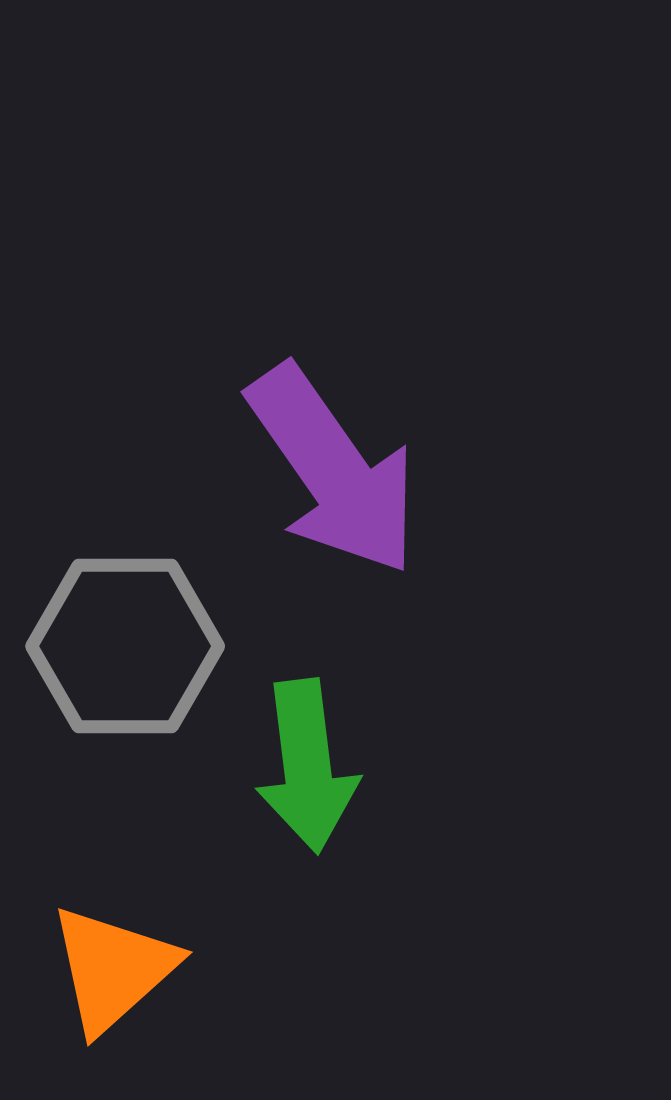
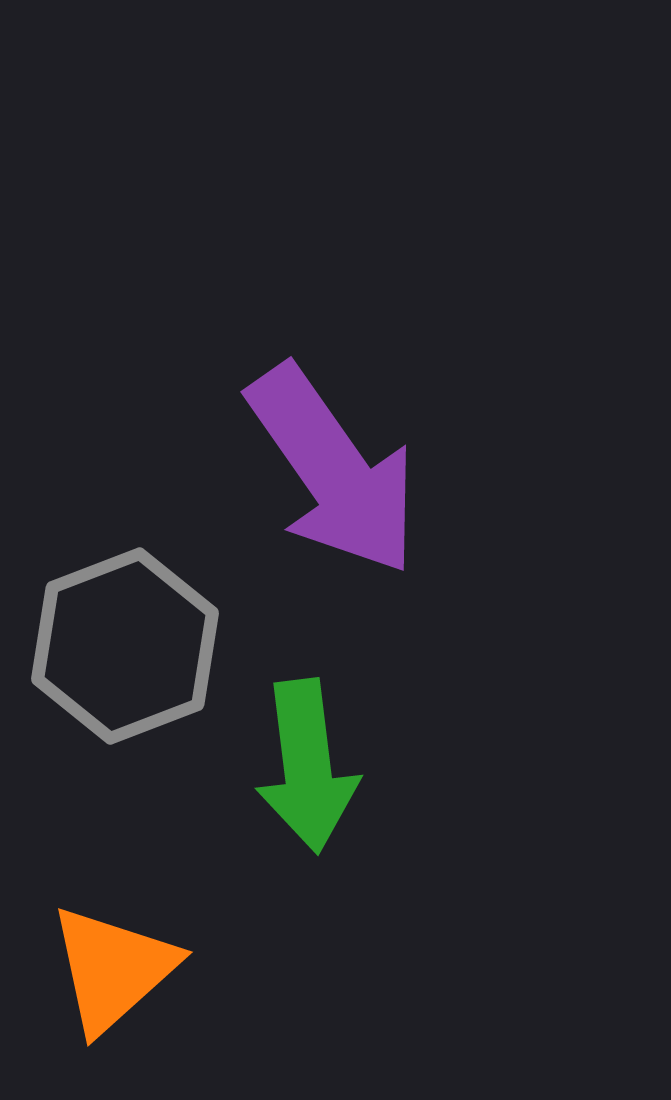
gray hexagon: rotated 21 degrees counterclockwise
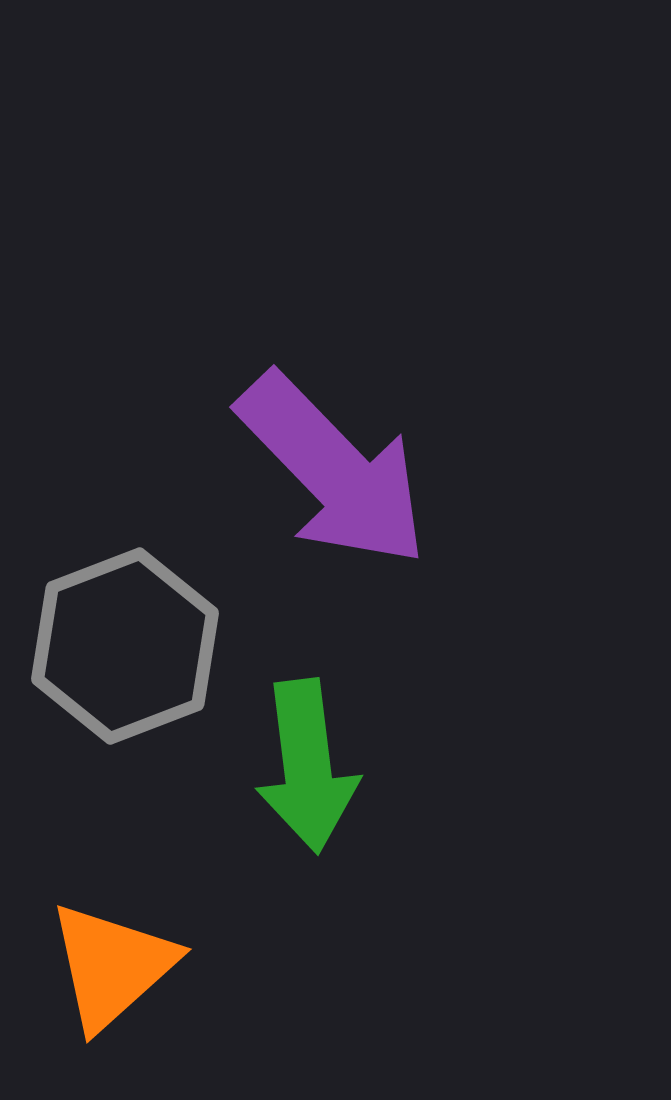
purple arrow: rotated 9 degrees counterclockwise
orange triangle: moved 1 px left, 3 px up
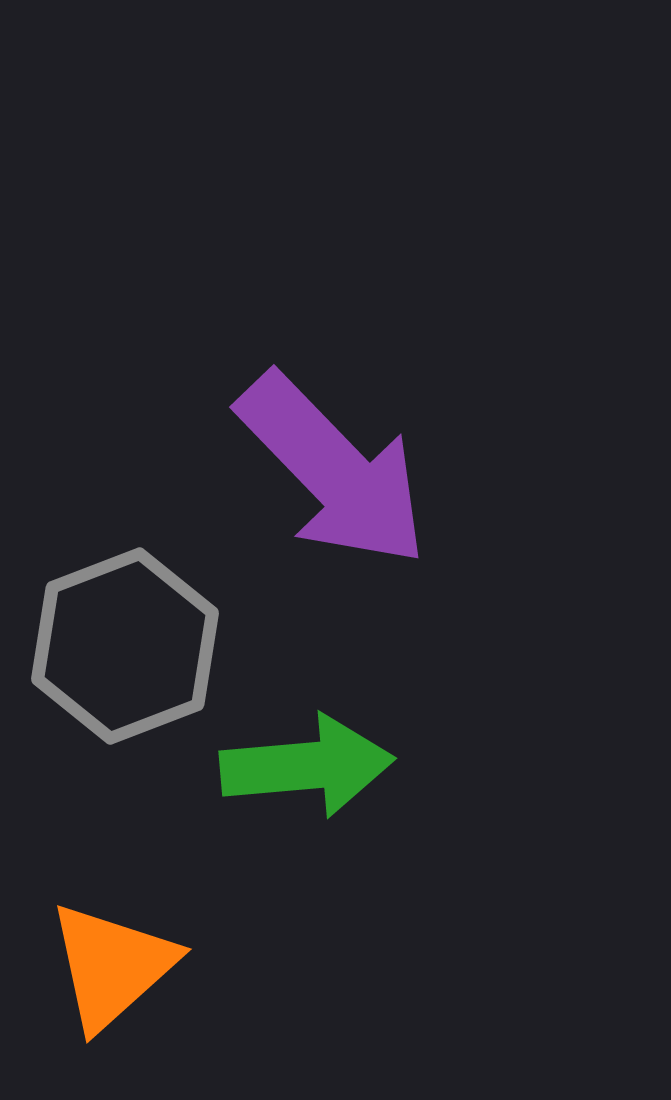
green arrow: rotated 88 degrees counterclockwise
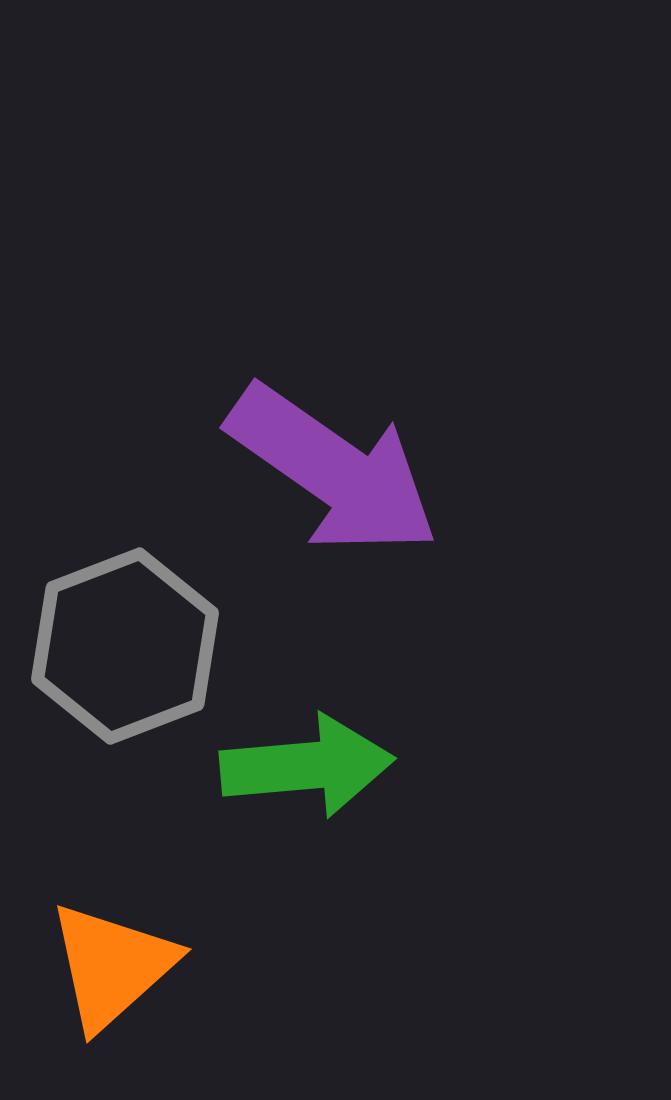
purple arrow: rotated 11 degrees counterclockwise
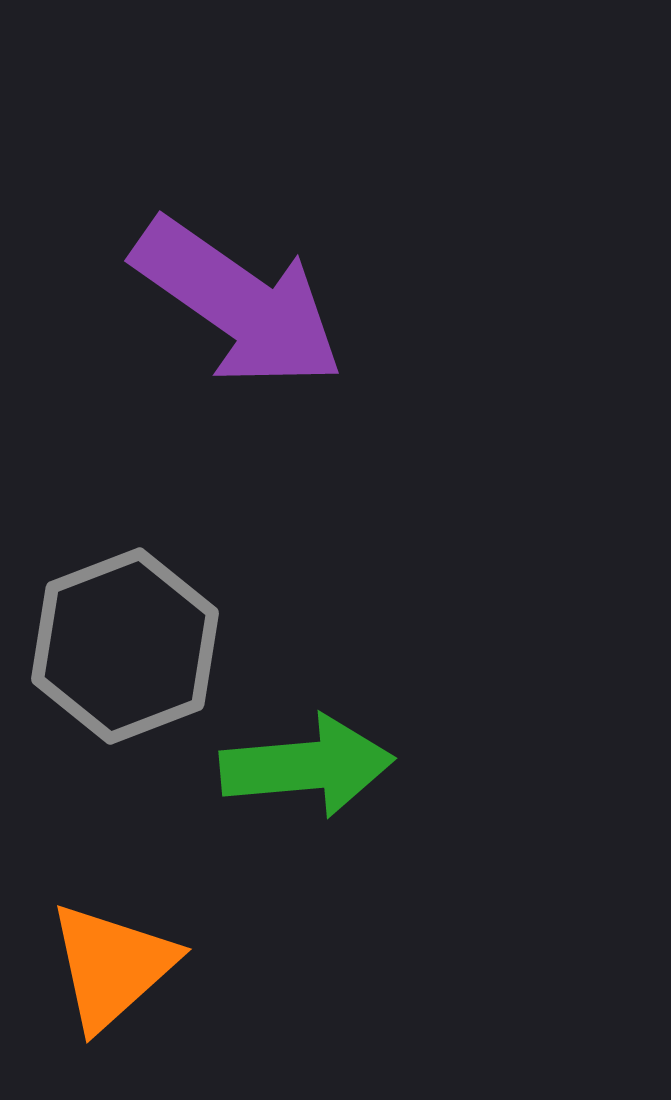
purple arrow: moved 95 px left, 167 px up
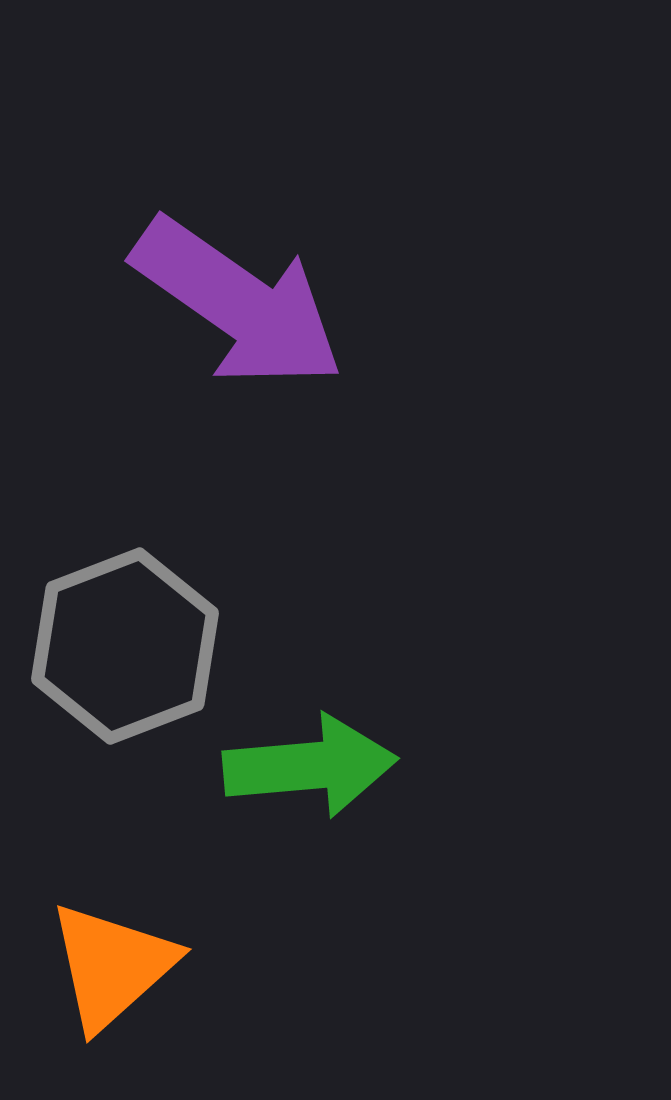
green arrow: moved 3 px right
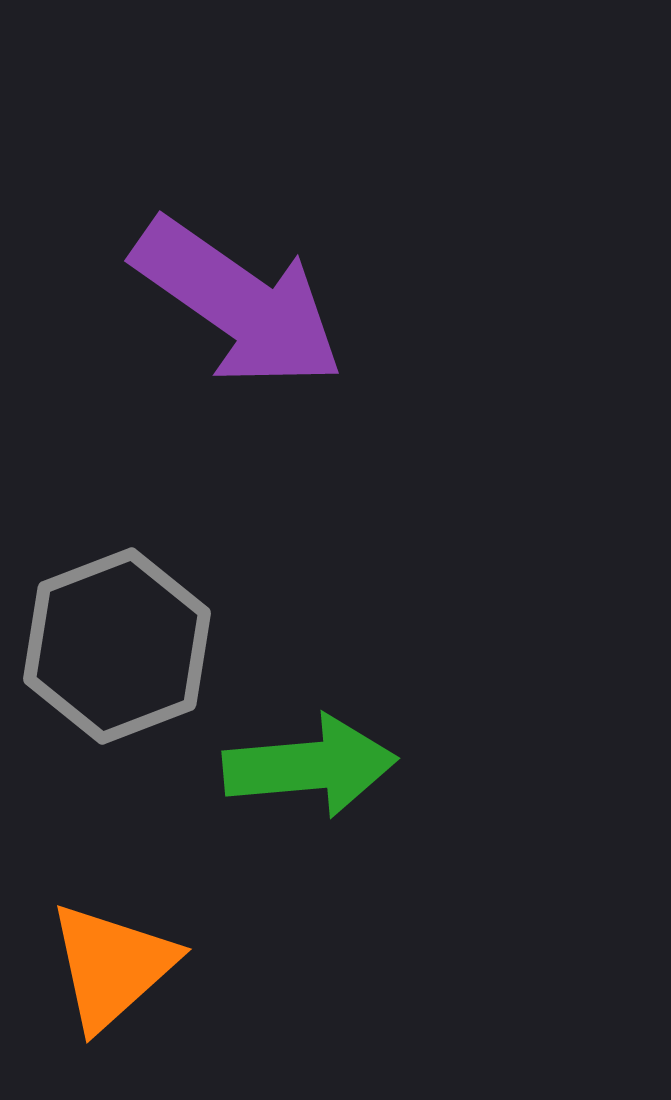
gray hexagon: moved 8 px left
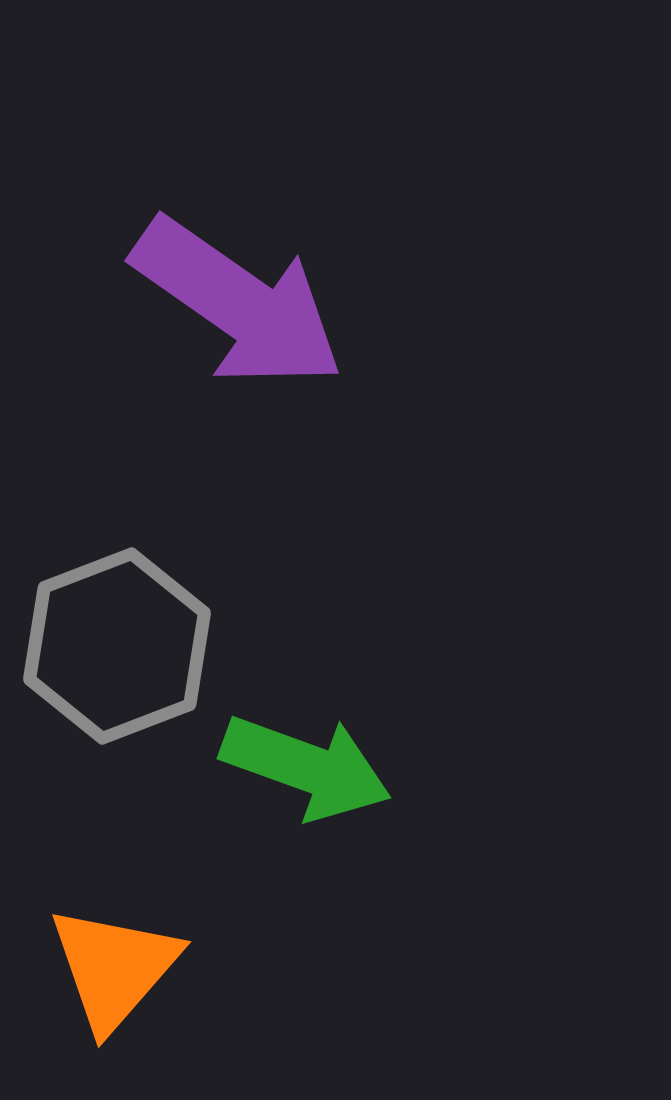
green arrow: moved 4 px left, 1 px down; rotated 25 degrees clockwise
orange triangle: moved 2 px right, 2 px down; rotated 7 degrees counterclockwise
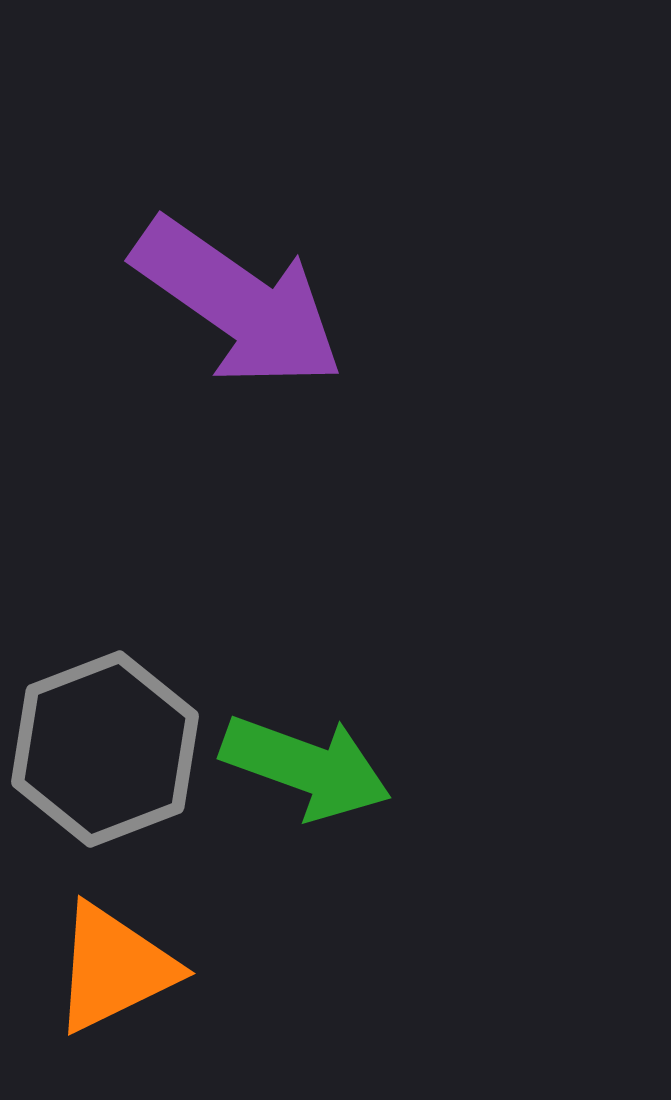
gray hexagon: moved 12 px left, 103 px down
orange triangle: rotated 23 degrees clockwise
